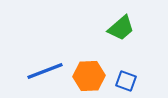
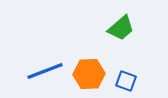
orange hexagon: moved 2 px up
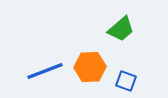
green trapezoid: moved 1 px down
orange hexagon: moved 1 px right, 7 px up
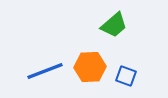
green trapezoid: moved 7 px left, 4 px up
blue square: moved 5 px up
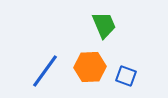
green trapezoid: moved 10 px left; rotated 72 degrees counterclockwise
blue line: rotated 33 degrees counterclockwise
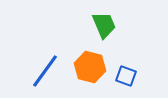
orange hexagon: rotated 16 degrees clockwise
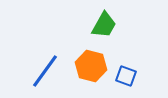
green trapezoid: rotated 52 degrees clockwise
orange hexagon: moved 1 px right, 1 px up
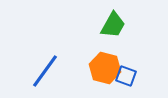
green trapezoid: moved 9 px right
orange hexagon: moved 14 px right, 2 px down
